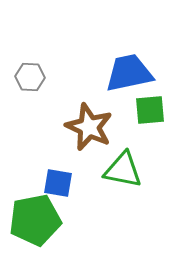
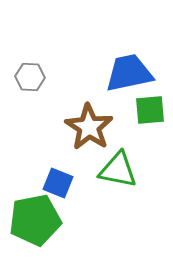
brown star: rotated 9 degrees clockwise
green triangle: moved 5 px left
blue square: rotated 12 degrees clockwise
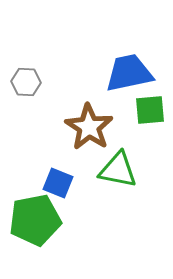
gray hexagon: moved 4 px left, 5 px down
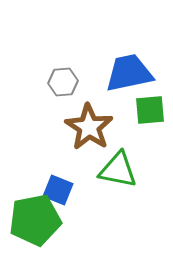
gray hexagon: moved 37 px right; rotated 8 degrees counterclockwise
blue square: moved 7 px down
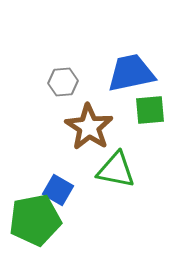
blue trapezoid: moved 2 px right
green triangle: moved 2 px left
blue square: rotated 8 degrees clockwise
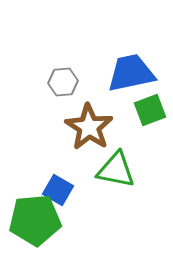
green square: rotated 16 degrees counterclockwise
green pentagon: rotated 6 degrees clockwise
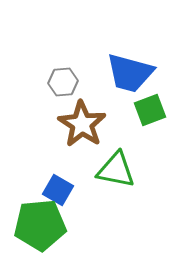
blue trapezoid: moved 1 px left; rotated 153 degrees counterclockwise
brown star: moved 7 px left, 3 px up
green pentagon: moved 5 px right, 5 px down
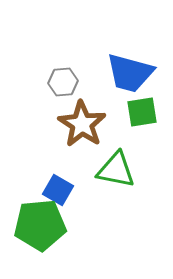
green square: moved 8 px left, 2 px down; rotated 12 degrees clockwise
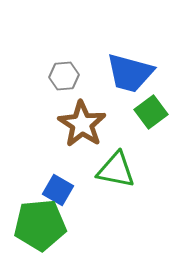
gray hexagon: moved 1 px right, 6 px up
green square: moved 9 px right; rotated 28 degrees counterclockwise
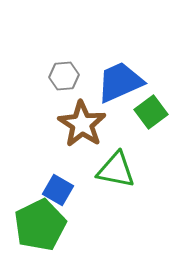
blue trapezoid: moved 10 px left, 9 px down; rotated 141 degrees clockwise
green pentagon: rotated 21 degrees counterclockwise
